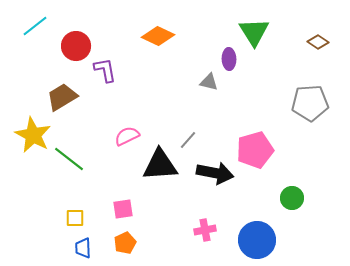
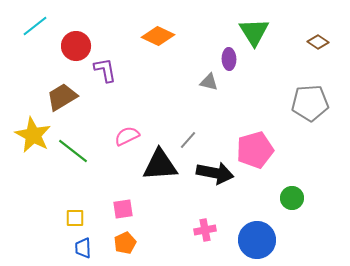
green line: moved 4 px right, 8 px up
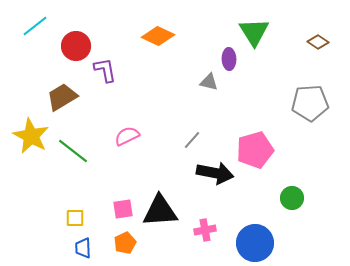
yellow star: moved 2 px left, 1 px down
gray line: moved 4 px right
black triangle: moved 46 px down
blue circle: moved 2 px left, 3 px down
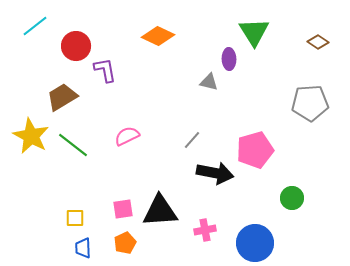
green line: moved 6 px up
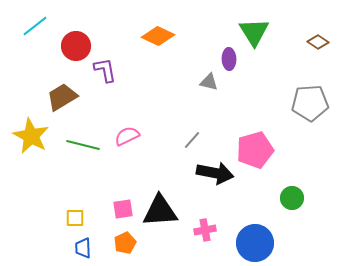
green line: moved 10 px right; rotated 24 degrees counterclockwise
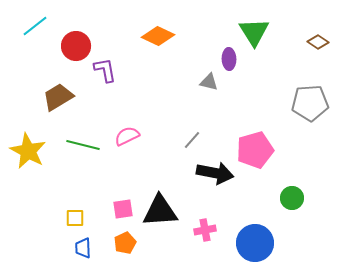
brown trapezoid: moved 4 px left
yellow star: moved 3 px left, 15 px down
